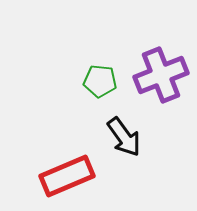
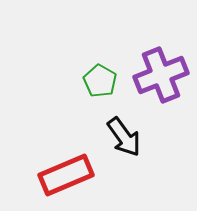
green pentagon: rotated 24 degrees clockwise
red rectangle: moved 1 px left, 1 px up
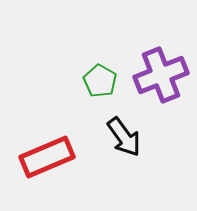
red rectangle: moved 19 px left, 18 px up
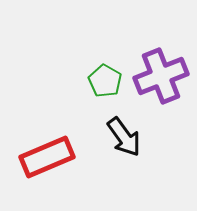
purple cross: moved 1 px down
green pentagon: moved 5 px right
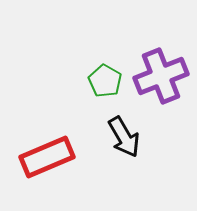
black arrow: rotated 6 degrees clockwise
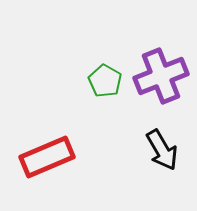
black arrow: moved 38 px right, 13 px down
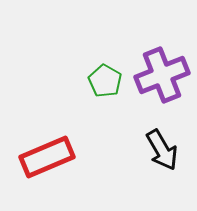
purple cross: moved 1 px right, 1 px up
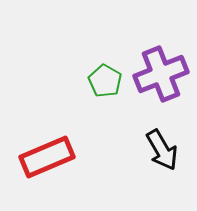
purple cross: moved 1 px left, 1 px up
